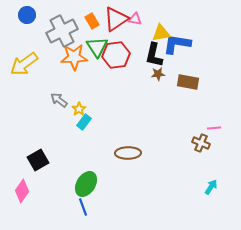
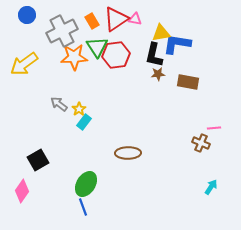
gray arrow: moved 4 px down
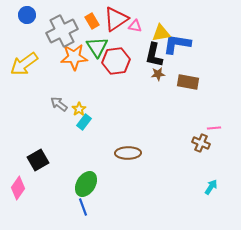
pink triangle: moved 7 px down
red hexagon: moved 6 px down
pink diamond: moved 4 px left, 3 px up
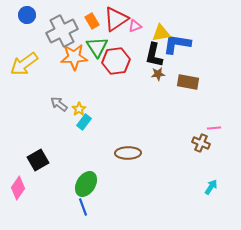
pink triangle: rotated 32 degrees counterclockwise
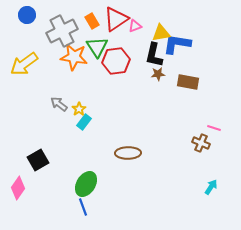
orange star: rotated 12 degrees clockwise
pink line: rotated 24 degrees clockwise
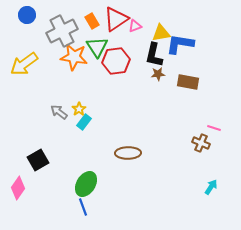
blue L-shape: moved 3 px right
gray arrow: moved 8 px down
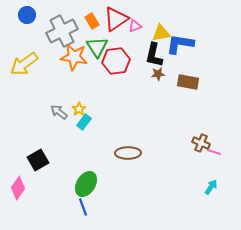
pink line: moved 24 px down
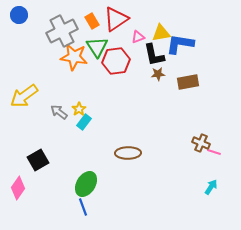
blue circle: moved 8 px left
pink triangle: moved 3 px right, 11 px down
black L-shape: rotated 25 degrees counterclockwise
yellow arrow: moved 32 px down
brown rectangle: rotated 20 degrees counterclockwise
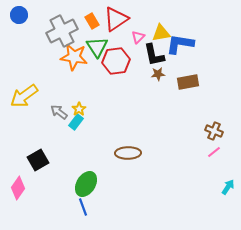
pink triangle: rotated 24 degrees counterclockwise
cyan rectangle: moved 8 px left
brown cross: moved 13 px right, 12 px up
pink line: rotated 56 degrees counterclockwise
cyan arrow: moved 17 px right
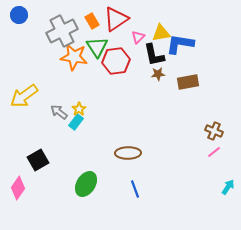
blue line: moved 52 px right, 18 px up
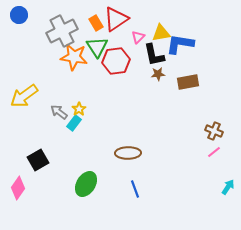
orange rectangle: moved 4 px right, 2 px down
cyan rectangle: moved 2 px left, 1 px down
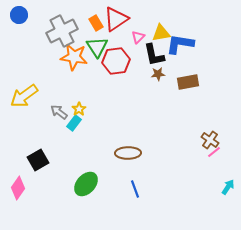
brown cross: moved 4 px left, 9 px down; rotated 12 degrees clockwise
green ellipse: rotated 10 degrees clockwise
